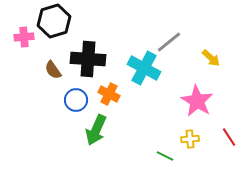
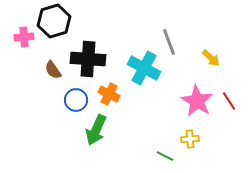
gray line: rotated 72 degrees counterclockwise
red line: moved 36 px up
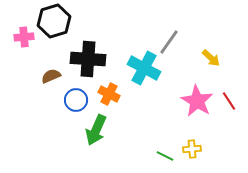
gray line: rotated 56 degrees clockwise
brown semicircle: moved 2 px left, 6 px down; rotated 102 degrees clockwise
yellow cross: moved 2 px right, 10 px down
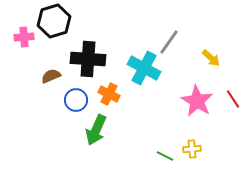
red line: moved 4 px right, 2 px up
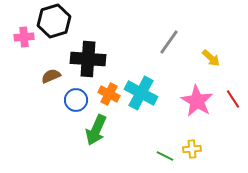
cyan cross: moved 3 px left, 25 px down
